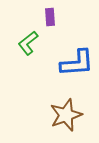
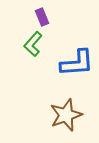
purple rectangle: moved 8 px left; rotated 18 degrees counterclockwise
green L-shape: moved 5 px right, 1 px down; rotated 10 degrees counterclockwise
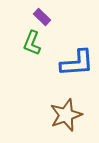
purple rectangle: rotated 24 degrees counterclockwise
green L-shape: moved 1 px left, 1 px up; rotated 20 degrees counterclockwise
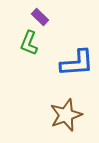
purple rectangle: moved 2 px left
green L-shape: moved 3 px left
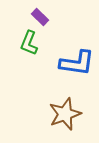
blue L-shape: rotated 12 degrees clockwise
brown star: moved 1 px left, 1 px up
